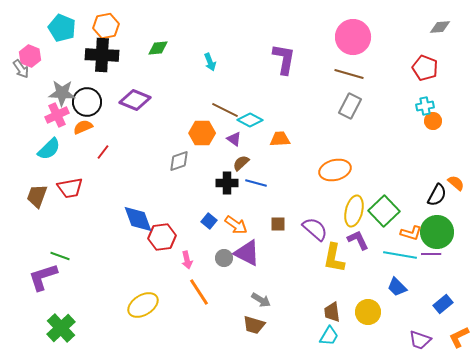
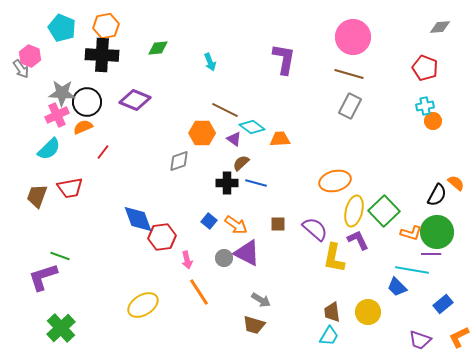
cyan diamond at (250, 120): moved 2 px right, 7 px down; rotated 10 degrees clockwise
orange ellipse at (335, 170): moved 11 px down
cyan line at (400, 255): moved 12 px right, 15 px down
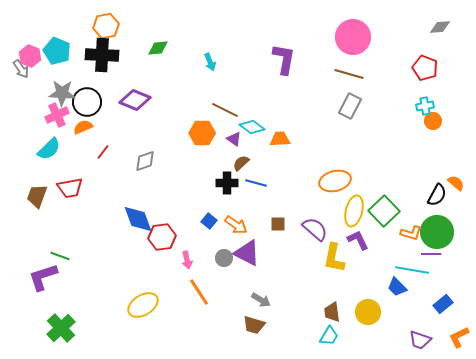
cyan pentagon at (62, 28): moved 5 px left, 23 px down
gray diamond at (179, 161): moved 34 px left
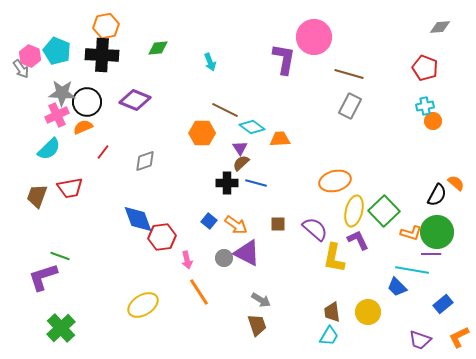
pink circle at (353, 37): moved 39 px left
purple triangle at (234, 139): moved 6 px right, 9 px down; rotated 21 degrees clockwise
brown trapezoid at (254, 325): moved 3 px right; rotated 125 degrees counterclockwise
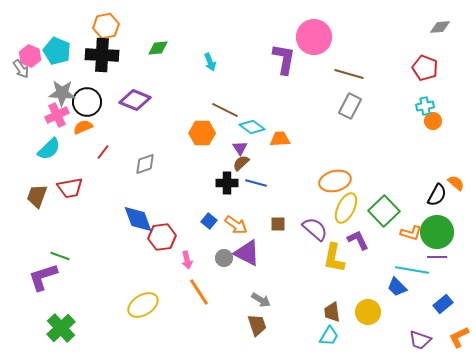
gray diamond at (145, 161): moved 3 px down
yellow ellipse at (354, 211): moved 8 px left, 3 px up; rotated 12 degrees clockwise
purple line at (431, 254): moved 6 px right, 3 px down
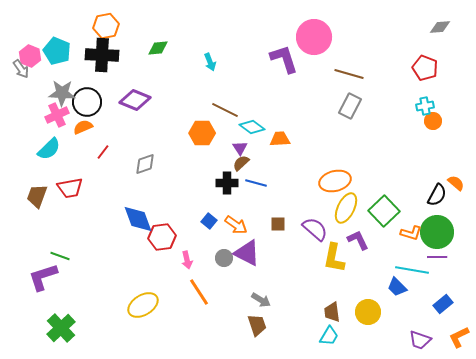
purple L-shape at (284, 59): rotated 28 degrees counterclockwise
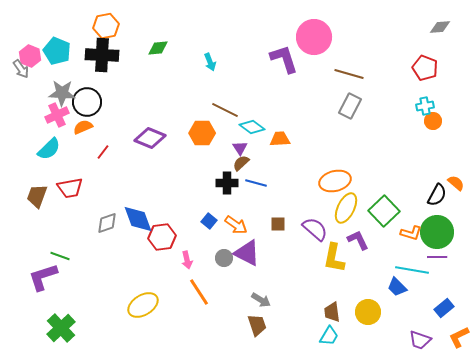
purple diamond at (135, 100): moved 15 px right, 38 px down
gray diamond at (145, 164): moved 38 px left, 59 px down
blue rectangle at (443, 304): moved 1 px right, 4 px down
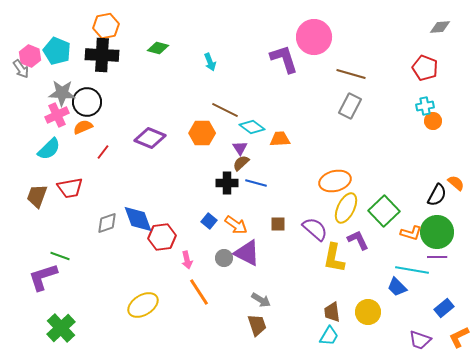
green diamond at (158, 48): rotated 20 degrees clockwise
brown line at (349, 74): moved 2 px right
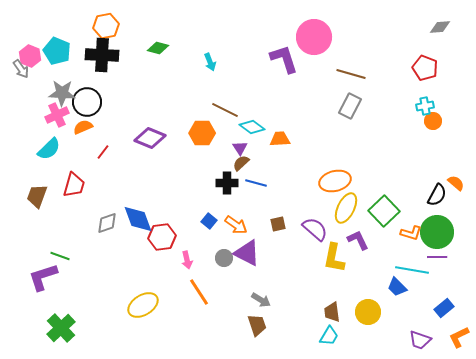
red trapezoid at (70, 188): moved 4 px right, 3 px up; rotated 64 degrees counterclockwise
brown square at (278, 224): rotated 14 degrees counterclockwise
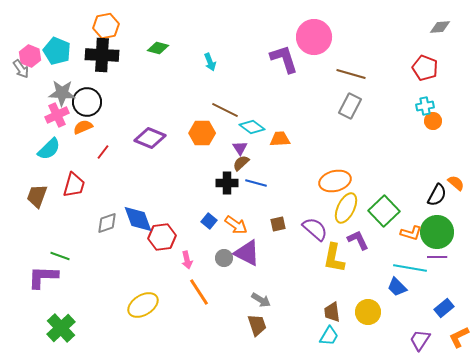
cyan line at (412, 270): moved 2 px left, 2 px up
purple L-shape at (43, 277): rotated 20 degrees clockwise
purple trapezoid at (420, 340): rotated 105 degrees clockwise
